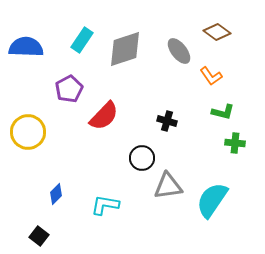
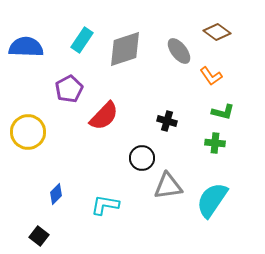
green cross: moved 20 px left
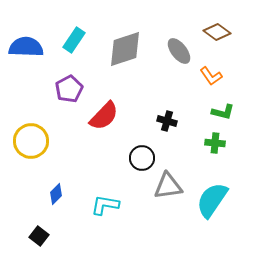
cyan rectangle: moved 8 px left
yellow circle: moved 3 px right, 9 px down
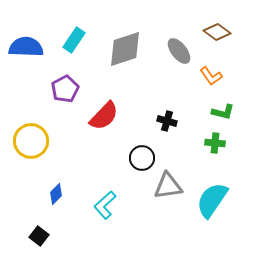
purple pentagon: moved 4 px left
cyan L-shape: rotated 52 degrees counterclockwise
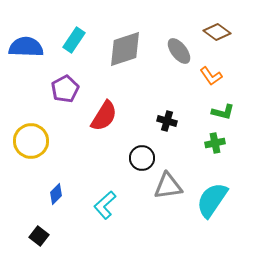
red semicircle: rotated 12 degrees counterclockwise
green cross: rotated 18 degrees counterclockwise
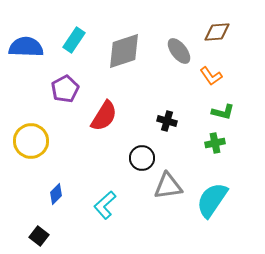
brown diamond: rotated 40 degrees counterclockwise
gray diamond: moved 1 px left, 2 px down
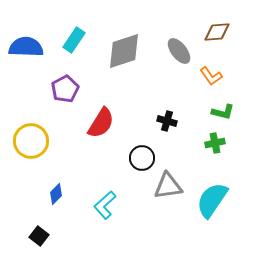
red semicircle: moved 3 px left, 7 px down
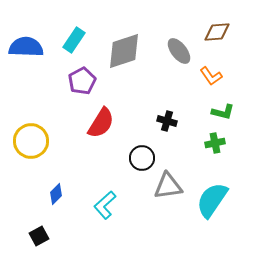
purple pentagon: moved 17 px right, 8 px up
black square: rotated 24 degrees clockwise
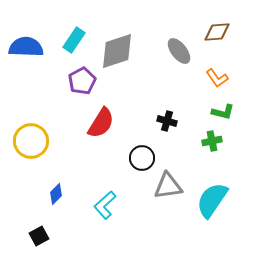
gray diamond: moved 7 px left
orange L-shape: moved 6 px right, 2 px down
green cross: moved 3 px left, 2 px up
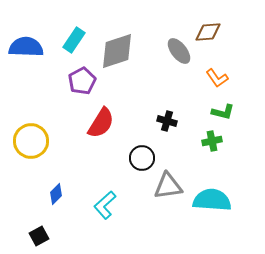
brown diamond: moved 9 px left
cyan semicircle: rotated 60 degrees clockwise
